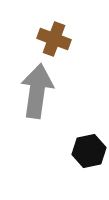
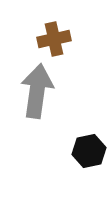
brown cross: rotated 32 degrees counterclockwise
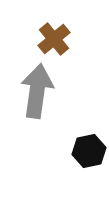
brown cross: rotated 28 degrees counterclockwise
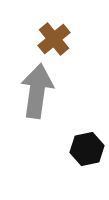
black hexagon: moved 2 px left, 2 px up
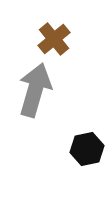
gray arrow: moved 2 px left, 1 px up; rotated 8 degrees clockwise
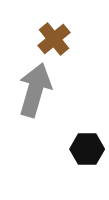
black hexagon: rotated 12 degrees clockwise
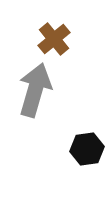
black hexagon: rotated 8 degrees counterclockwise
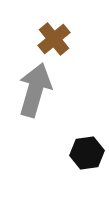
black hexagon: moved 4 px down
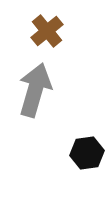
brown cross: moved 7 px left, 8 px up
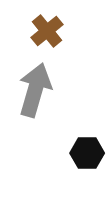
black hexagon: rotated 8 degrees clockwise
